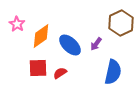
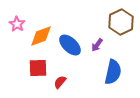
brown hexagon: moved 1 px up
orange diamond: rotated 15 degrees clockwise
purple arrow: moved 1 px right, 1 px down
red semicircle: moved 9 px down; rotated 16 degrees counterclockwise
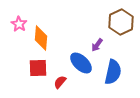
pink star: moved 2 px right
orange diamond: moved 2 px down; rotated 65 degrees counterclockwise
blue ellipse: moved 11 px right, 18 px down
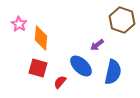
brown hexagon: moved 1 px right, 2 px up; rotated 15 degrees counterclockwise
purple arrow: rotated 16 degrees clockwise
blue ellipse: moved 3 px down
red square: rotated 18 degrees clockwise
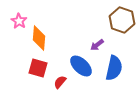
pink star: moved 3 px up
orange diamond: moved 2 px left
blue semicircle: moved 1 px right, 4 px up
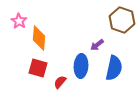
blue ellipse: rotated 50 degrees clockwise
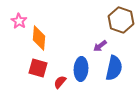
brown hexagon: moved 1 px left
purple arrow: moved 3 px right, 1 px down
blue ellipse: moved 3 px down
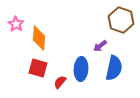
pink star: moved 3 px left, 3 px down
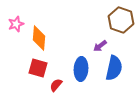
pink star: rotated 21 degrees clockwise
red semicircle: moved 4 px left, 3 px down
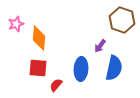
brown hexagon: moved 1 px right
purple arrow: rotated 16 degrees counterclockwise
red square: rotated 12 degrees counterclockwise
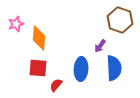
brown hexagon: moved 2 px left
blue semicircle: rotated 15 degrees counterclockwise
